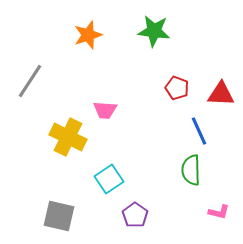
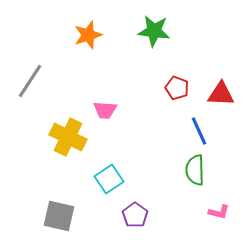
green semicircle: moved 4 px right
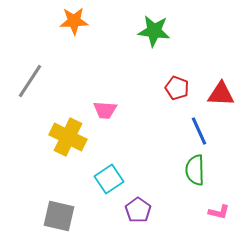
orange star: moved 14 px left, 14 px up; rotated 16 degrees clockwise
purple pentagon: moved 3 px right, 5 px up
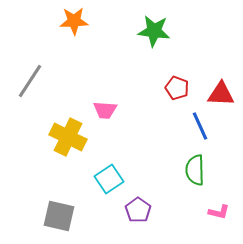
blue line: moved 1 px right, 5 px up
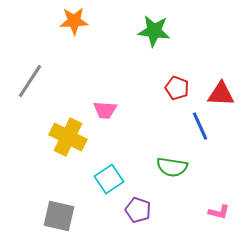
green semicircle: moved 23 px left, 3 px up; rotated 80 degrees counterclockwise
purple pentagon: rotated 15 degrees counterclockwise
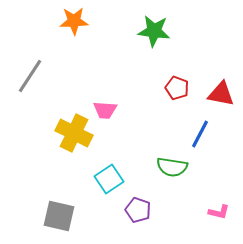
gray line: moved 5 px up
red triangle: rotated 8 degrees clockwise
blue line: moved 8 px down; rotated 52 degrees clockwise
yellow cross: moved 6 px right, 4 px up
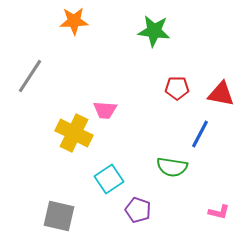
red pentagon: rotated 20 degrees counterclockwise
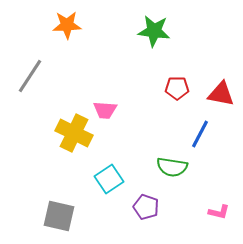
orange star: moved 7 px left, 4 px down
purple pentagon: moved 8 px right, 3 px up
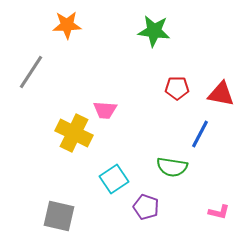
gray line: moved 1 px right, 4 px up
cyan square: moved 5 px right
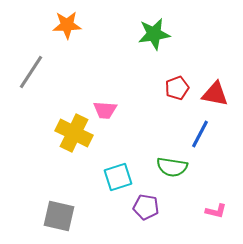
green star: moved 3 px down; rotated 16 degrees counterclockwise
red pentagon: rotated 20 degrees counterclockwise
red triangle: moved 6 px left
cyan square: moved 4 px right, 2 px up; rotated 16 degrees clockwise
purple pentagon: rotated 10 degrees counterclockwise
pink L-shape: moved 3 px left, 1 px up
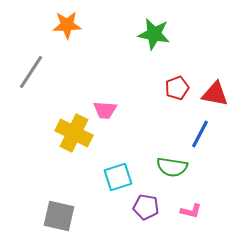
green star: rotated 20 degrees clockwise
pink L-shape: moved 25 px left
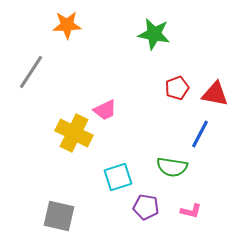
pink trapezoid: rotated 30 degrees counterclockwise
